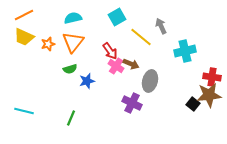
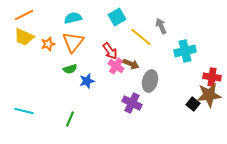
green line: moved 1 px left, 1 px down
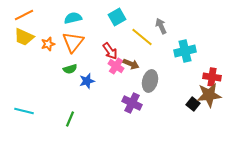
yellow line: moved 1 px right
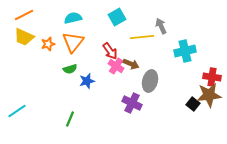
yellow line: rotated 45 degrees counterclockwise
cyan line: moved 7 px left; rotated 48 degrees counterclockwise
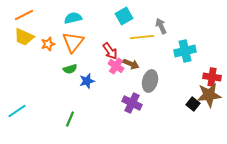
cyan square: moved 7 px right, 1 px up
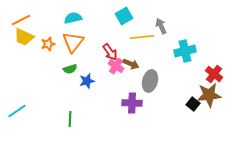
orange line: moved 3 px left, 5 px down
red arrow: moved 1 px down
red cross: moved 2 px right, 3 px up; rotated 30 degrees clockwise
purple cross: rotated 24 degrees counterclockwise
green line: rotated 21 degrees counterclockwise
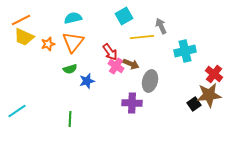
black square: moved 1 px right; rotated 16 degrees clockwise
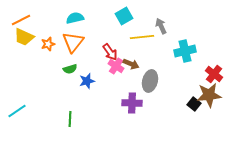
cyan semicircle: moved 2 px right
black square: rotated 16 degrees counterclockwise
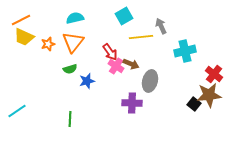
yellow line: moved 1 px left
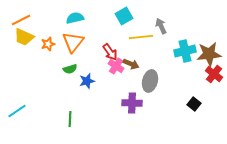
brown star: moved 41 px up
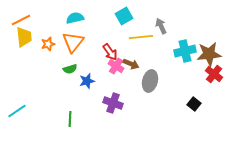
yellow trapezoid: rotated 120 degrees counterclockwise
purple cross: moved 19 px left; rotated 18 degrees clockwise
